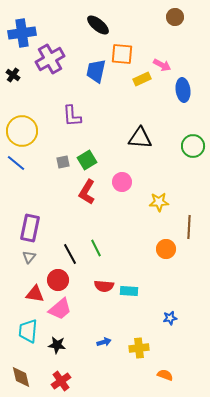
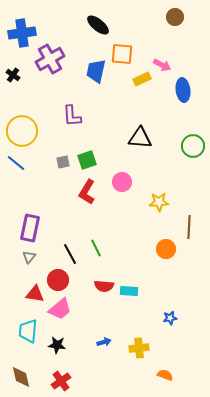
green square: rotated 12 degrees clockwise
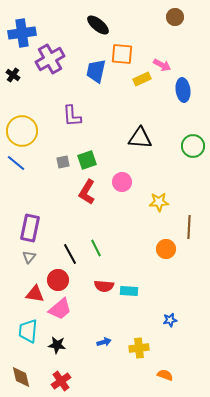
blue star: moved 2 px down
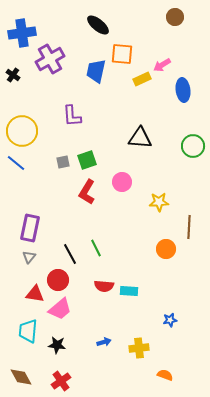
pink arrow: rotated 120 degrees clockwise
brown diamond: rotated 15 degrees counterclockwise
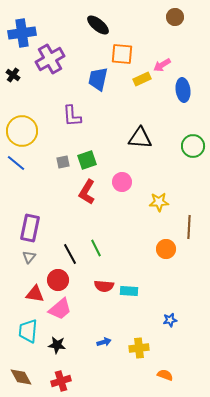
blue trapezoid: moved 2 px right, 8 px down
red cross: rotated 18 degrees clockwise
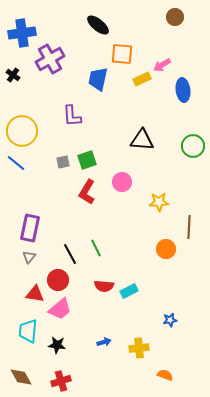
black triangle: moved 2 px right, 2 px down
cyan rectangle: rotated 30 degrees counterclockwise
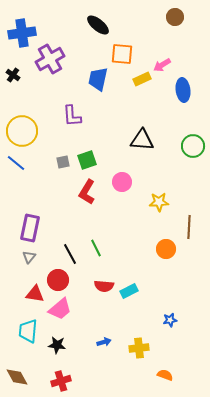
brown diamond: moved 4 px left
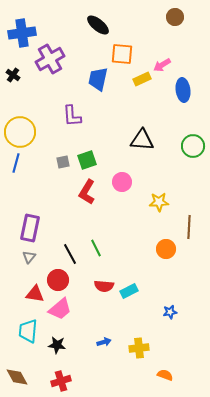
yellow circle: moved 2 px left, 1 px down
blue line: rotated 66 degrees clockwise
blue star: moved 8 px up
